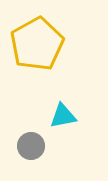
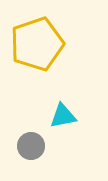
yellow pentagon: rotated 10 degrees clockwise
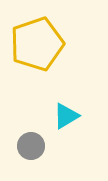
cyan triangle: moved 3 px right; rotated 20 degrees counterclockwise
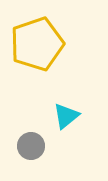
cyan triangle: rotated 8 degrees counterclockwise
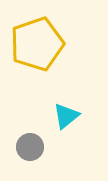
gray circle: moved 1 px left, 1 px down
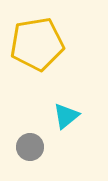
yellow pentagon: rotated 10 degrees clockwise
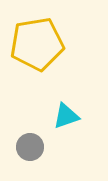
cyan triangle: rotated 20 degrees clockwise
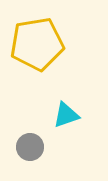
cyan triangle: moved 1 px up
